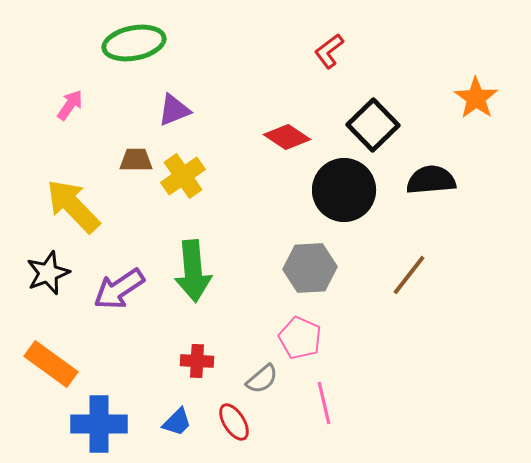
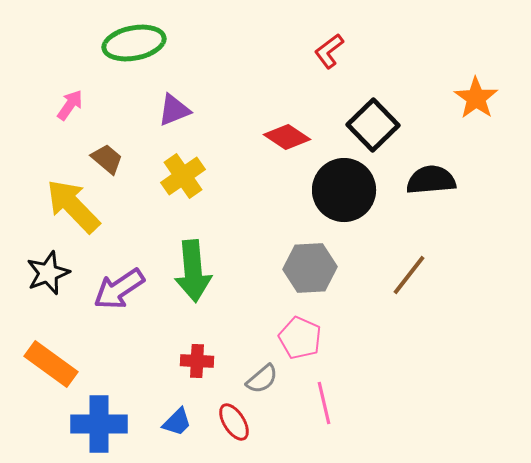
brown trapezoid: moved 29 px left, 1 px up; rotated 40 degrees clockwise
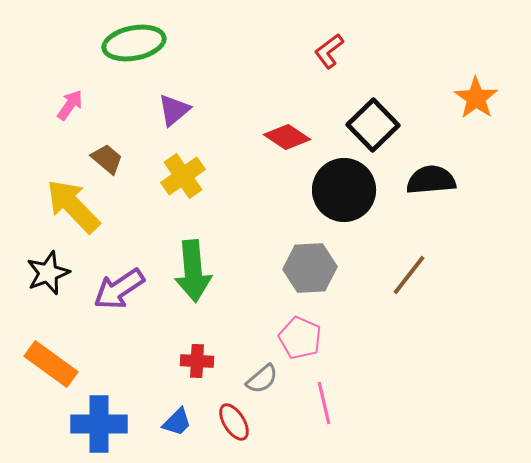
purple triangle: rotated 18 degrees counterclockwise
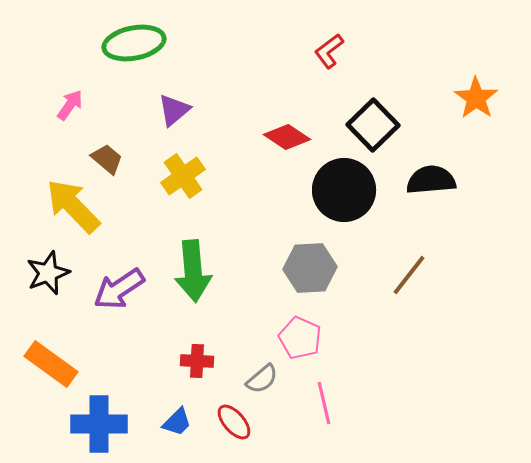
red ellipse: rotated 9 degrees counterclockwise
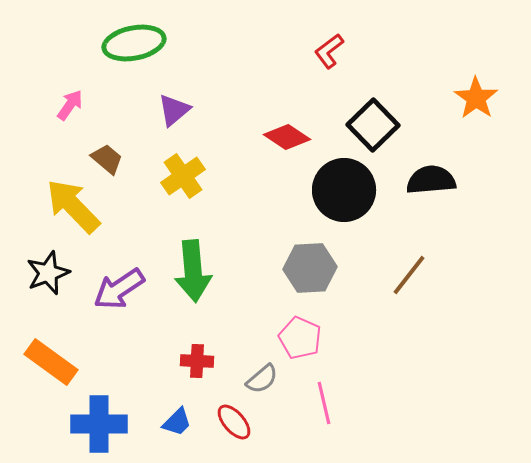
orange rectangle: moved 2 px up
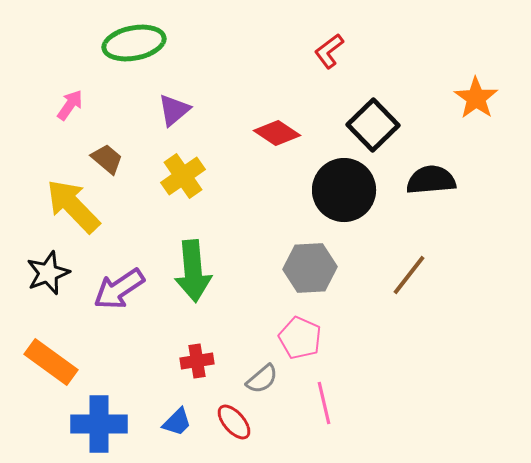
red diamond: moved 10 px left, 4 px up
red cross: rotated 12 degrees counterclockwise
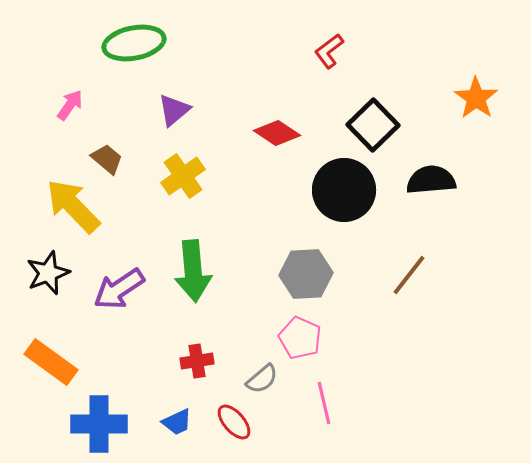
gray hexagon: moved 4 px left, 6 px down
blue trapezoid: rotated 20 degrees clockwise
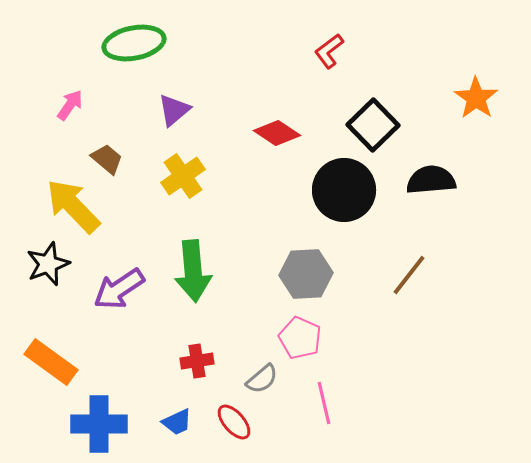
black star: moved 9 px up
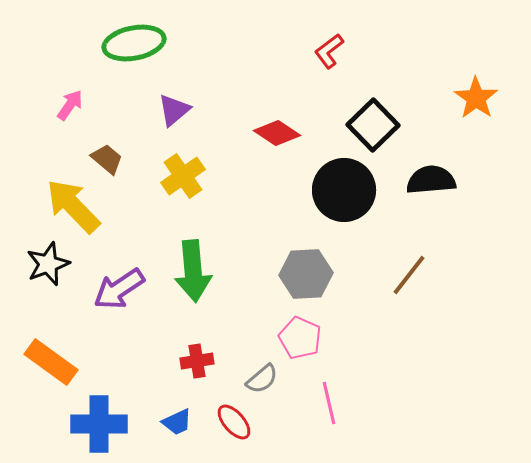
pink line: moved 5 px right
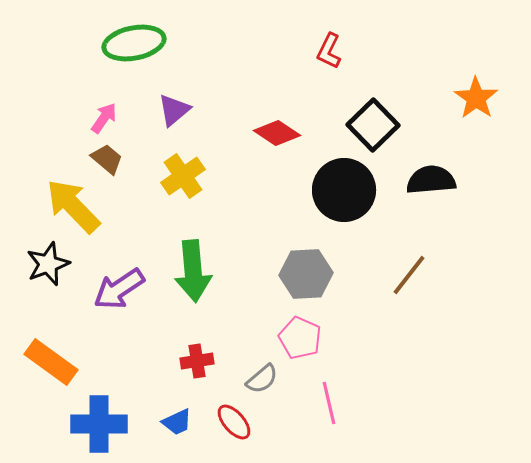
red L-shape: rotated 27 degrees counterclockwise
pink arrow: moved 34 px right, 13 px down
